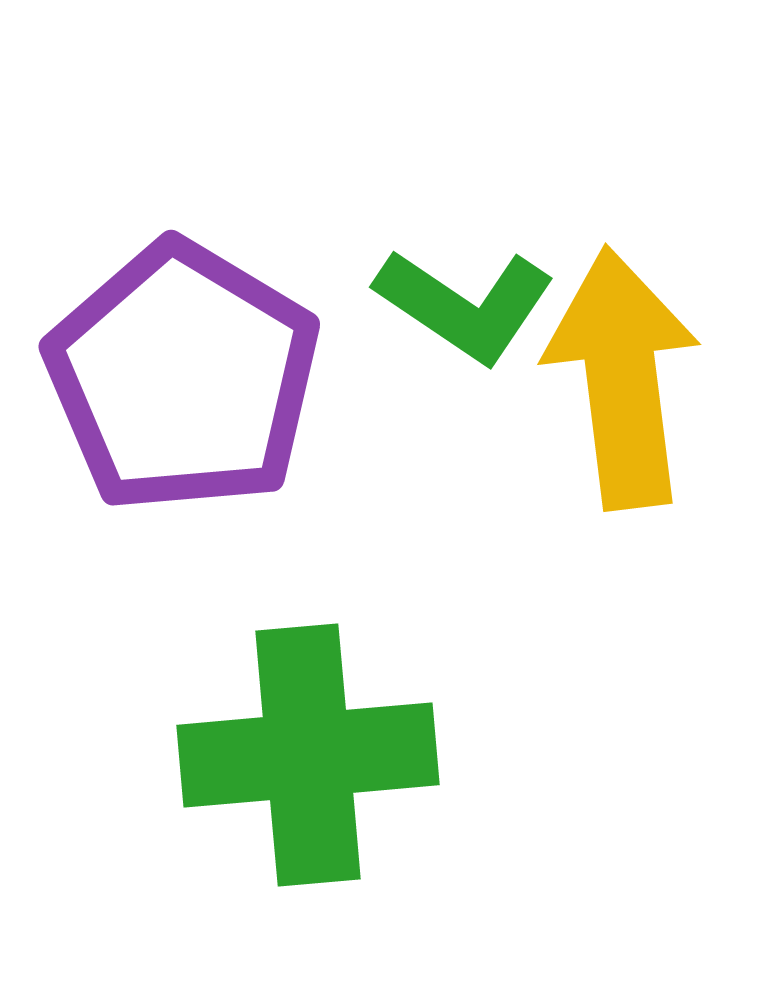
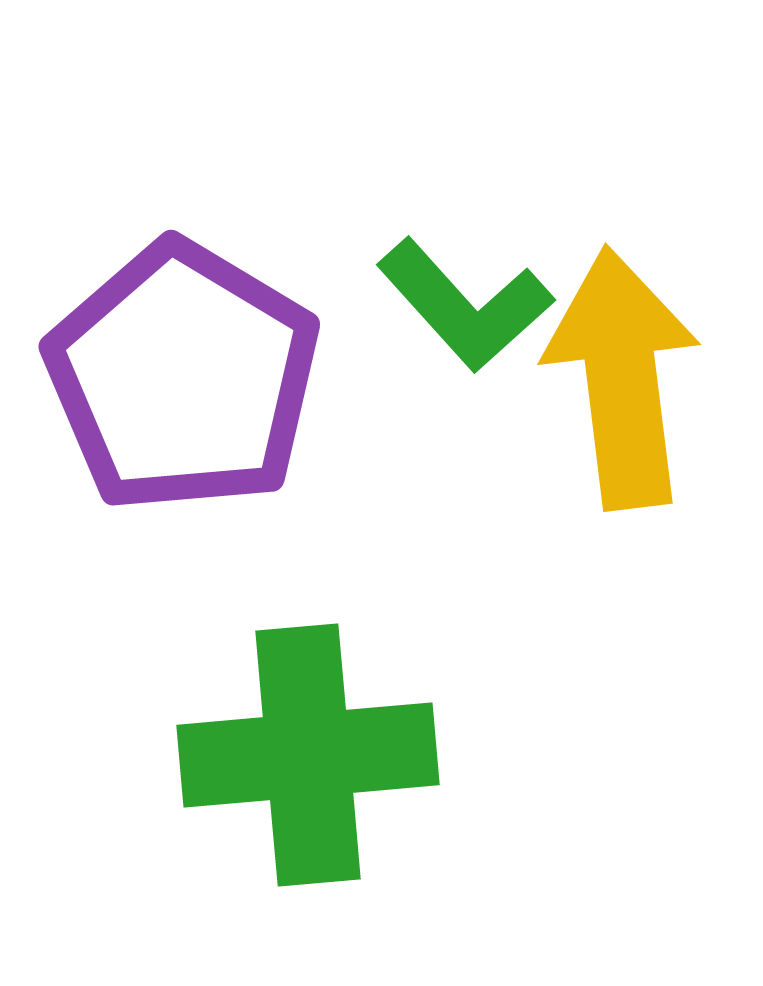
green L-shape: rotated 14 degrees clockwise
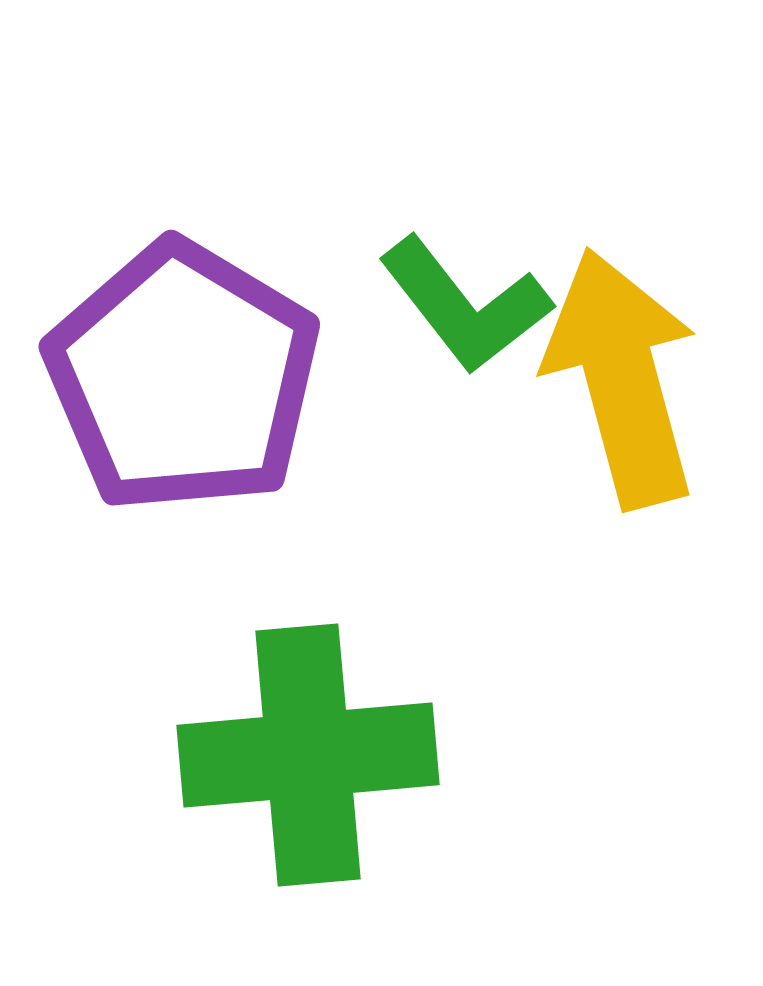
green L-shape: rotated 4 degrees clockwise
yellow arrow: rotated 8 degrees counterclockwise
